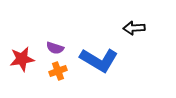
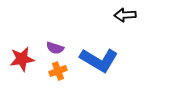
black arrow: moved 9 px left, 13 px up
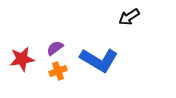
black arrow: moved 4 px right, 2 px down; rotated 30 degrees counterclockwise
purple semicircle: rotated 126 degrees clockwise
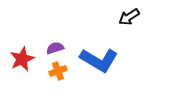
purple semicircle: rotated 18 degrees clockwise
red star: rotated 15 degrees counterclockwise
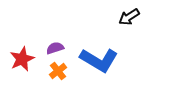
orange cross: rotated 18 degrees counterclockwise
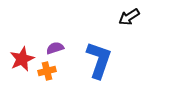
blue L-shape: rotated 102 degrees counterclockwise
orange cross: moved 11 px left; rotated 24 degrees clockwise
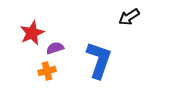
red star: moved 10 px right, 26 px up
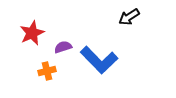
purple semicircle: moved 8 px right, 1 px up
blue L-shape: rotated 117 degrees clockwise
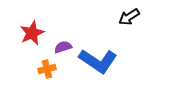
blue L-shape: moved 1 px left, 1 px down; rotated 12 degrees counterclockwise
orange cross: moved 2 px up
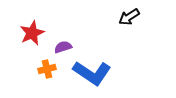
blue L-shape: moved 6 px left, 12 px down
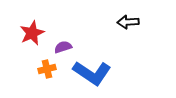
black arrow: moved 1 px left, 5 px down; rotated 30 degrees clockwise
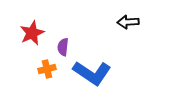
purple semicircle: rotated 66 degrees counterclockwise
